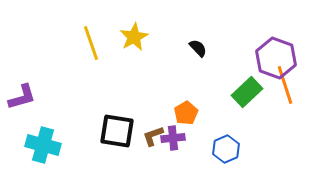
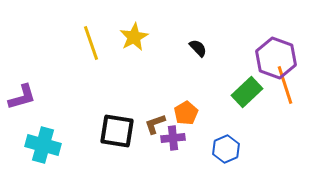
brown L-shape: moved 2 px right, 12 px up
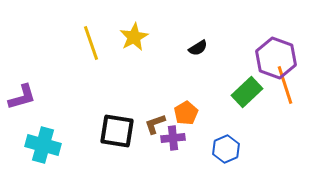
black semicircle: rotated 102 degrees clockwise
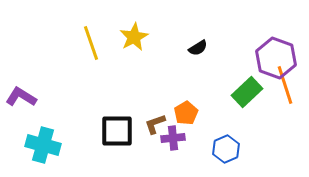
purple L-shape: moved 1 px left; rotated 132 degrees counterclockwise
black square: rotated 9 degrees counterclockwise
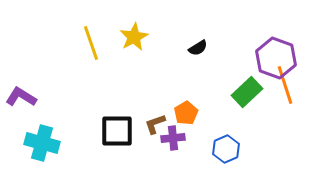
cyan cross: moved 1 px left, 2 px up
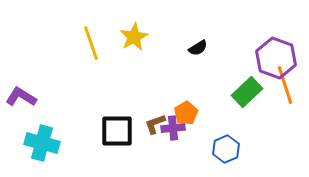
purple cross: moved 10 px up
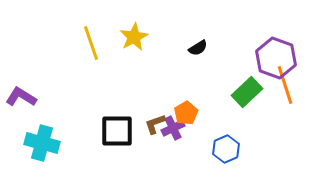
purple cross: rotated 20 degrees counterclockwise
